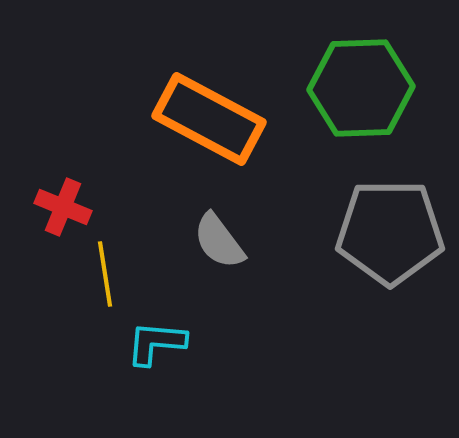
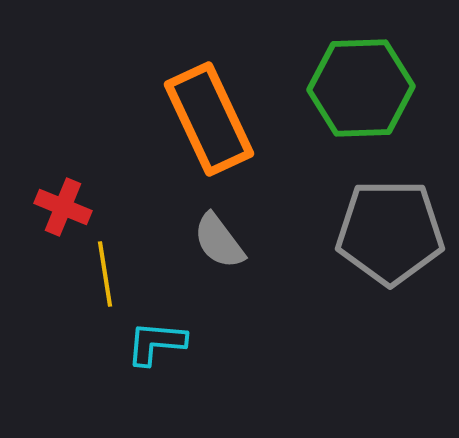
orange rectangle: rotated 37 degrees clockwise
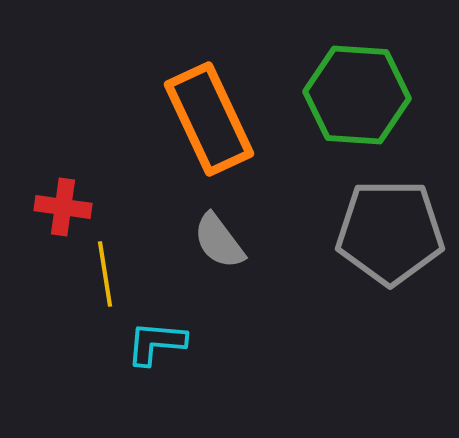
green hexagon: moved 4 px left, 7 px down; rotated 6 degrees clockwise
red cross: rotated 14 degrees counterclockwise
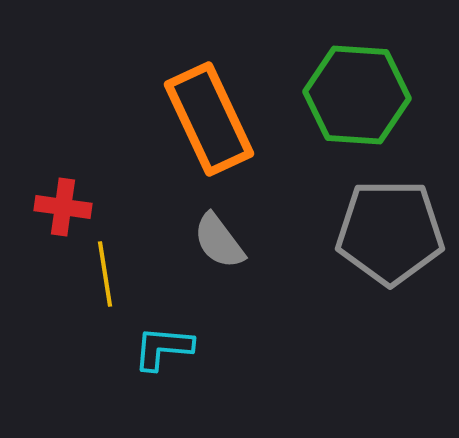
cyan L-shape: moved 7 px right, 5 px down
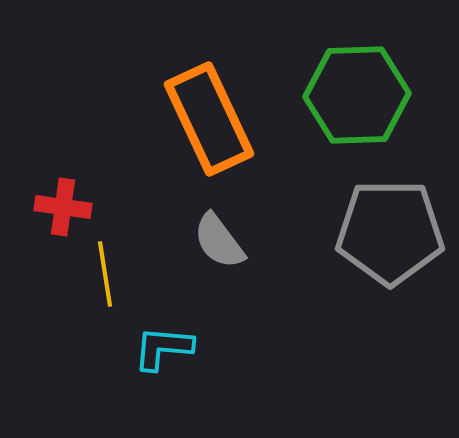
green hexagon: rotated 6 degrees counterclockwise
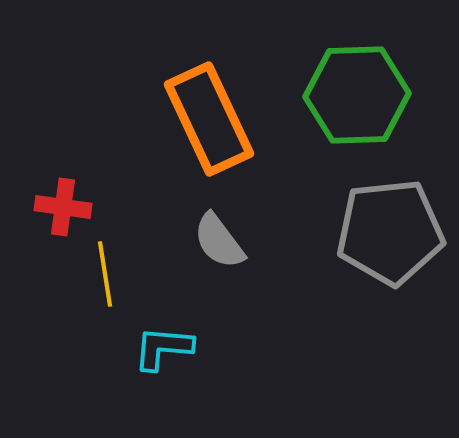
gray pentagon: rotated 6 degrees counterclockwise
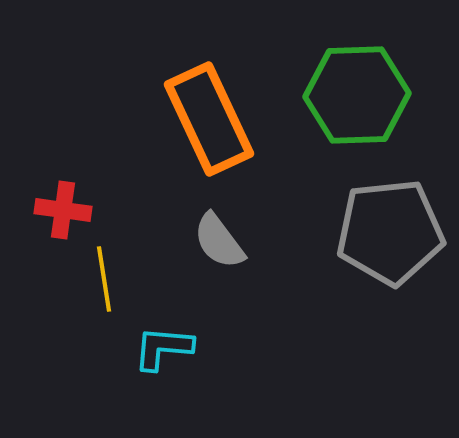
red cross: moved 3 px down
yellow line: moved 1 px left, 5 px down
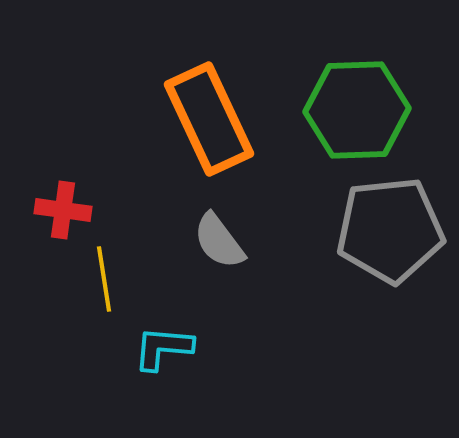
green hexagon: moved 15 px down
gray pentagon: moved 2 px up
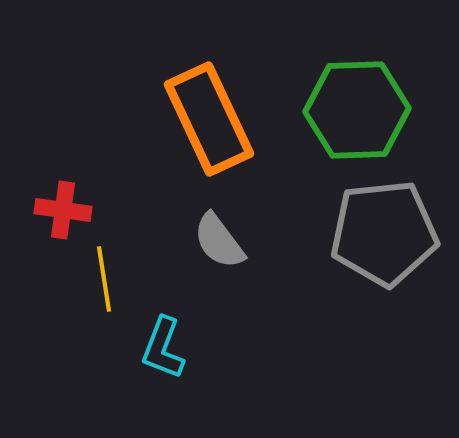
gray pentagon: moved 6 px left, 3 px down
cyan L-shape: rotated 74 degrees counterclockwise
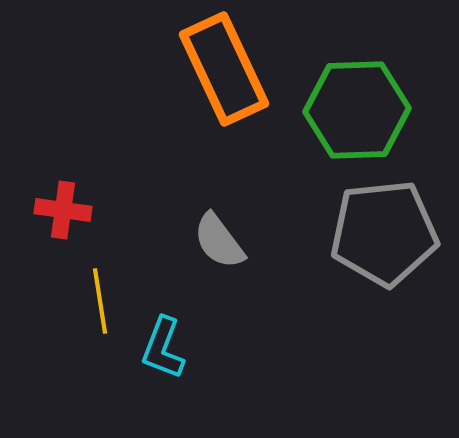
orange rectangle: moved 15 px right, 50 px up
yellow line: moved 4 px left, 22 px down
